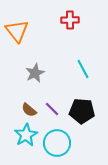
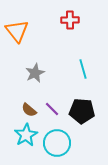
cyan line: rotated 12 degrees clockwise
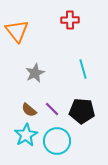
cyan circle: moved 2 px up
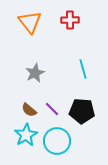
orange triangle: moved 13 px right, 9 px up
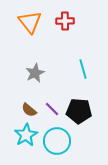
red cross: moved 5 px left, 1 px down
black pentagon: moved 3 px left
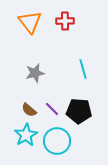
gray star: rotated 12 degrees clockwise
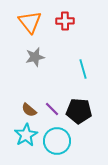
gray star: moved 16 px up
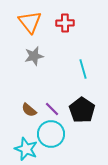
red cross: moved 2 px down
gray star: moved 1 px left, 1 px up
black pentagon: moved 3 px right, 1 px up; rotated 30 degrees clockwise
cyan star: moved 14 px down; rotated 20 degrees counterclockwise
cyan circle: moved 6 px left, 7 px up
